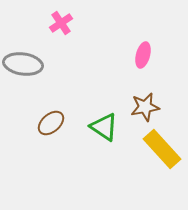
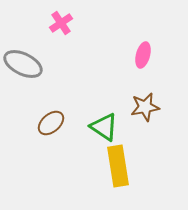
gray ellipse: rotated 18 degrees clockwise
yellow rectangle: moved 44 px left, 17 px down; rotated 33 degrees clockwise
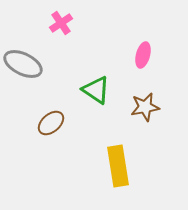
green triangle: moved 8 px left, 37 px up
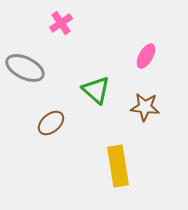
pink ellipse: moved 3 px right, 1 px down; rotated 15 degrees clockwise
gray ellipse: moved 2 px right, 4 px down
green triangle: rotated 8 degrees clockwise
brown star: rotated 16 degrees clockwise
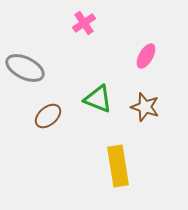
pink cross: moved 23 px right
green triangle: moved 2 px right, 9 px down; rotated 20 degrees counterclockwise
brown star: rotated 12 degrees clockwise
brown ellipse: moved 3 px left, 7 px up
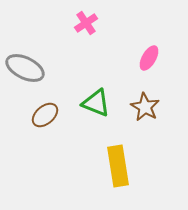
pink cross: moved 2 px right
pink ellipse: moved 3 px right, 2 px down
green triangle: moved 2 px left, 4 px down
brown star: rotated 12 degrees clockwise
brown ellipse: moved 3 px left, 1 px up
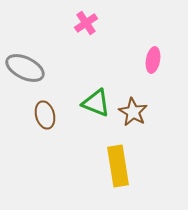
pink ellipse: moved 4 px right, 2 px down; rotated 20 degrees counterclockwise
brown star: moved 12 px left, 5 px down
brown ellipse: rotated 64 degrees counterclockwise
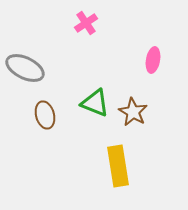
green triangle: moved 1 px left
